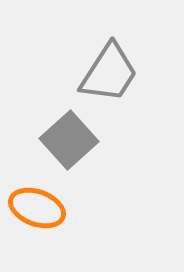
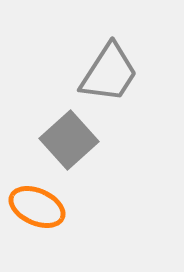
orange ellipse: moved 1 px up; rotated 4 degrees clockwise
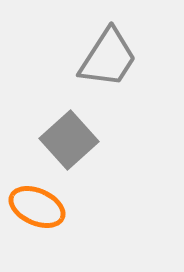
gray trapezoid: moved 1 px left, 15 px up
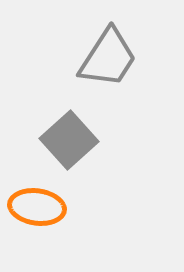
orange ellipse: rotated 16 degrees counterclockwise
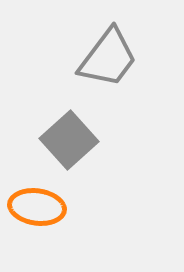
gray trapezoid: rotated 4 degrees clockwise
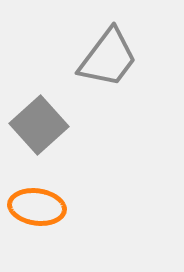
gray square: moved 30 px left, 15 px up
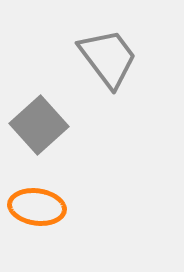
gray trapezoid: rotated 74 degrees counterclockwise
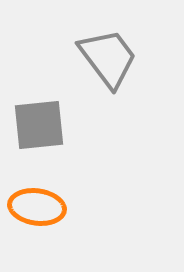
gray square: rotated 36 degrees clockwise
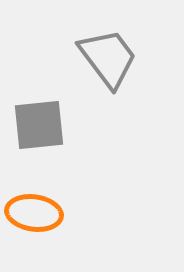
orange ellipse: moved 3 px left, 6 px down
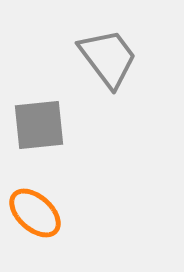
orange ellipse: moved 1 px right; rotated 34 degrees clockwise
